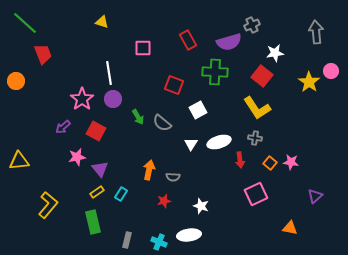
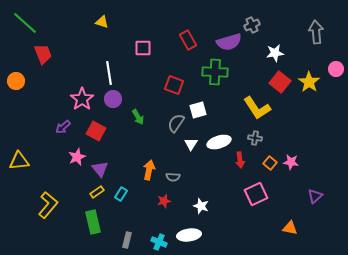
pink circle at (331, 71): moved 5 px right, 2 px up
red square at (262, 76): moved 18 px right, 6 px down
white square at (198, 110): rotated 12 degrees clockwise
gray semicircle at (162, 123): moved 14 px right; rotated 84 degrees clockwise
pink star at (77, 157): rotated 12 degrees counterclockwise
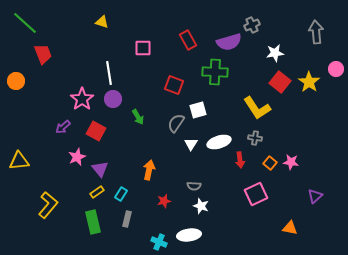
gray semicircle at (173, 177): moved 21 px right, 9 px down
gray rectangle at (127, 240): moved 21 px up
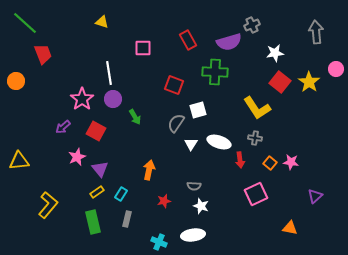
green arrow at (138, 117): moved 3 px left
white ellipse at (219, 142): rotated 35 degrees clockwise
white ellipse at (189, 235): moved 4 px right
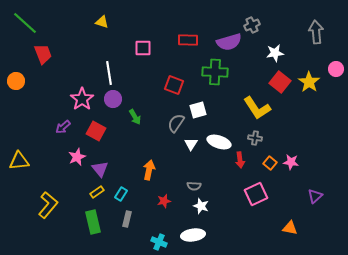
red rectangle at (188, 40): rotated 60 degrees counterclockwise
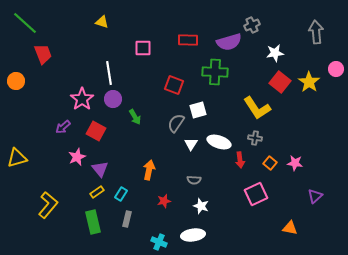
yellow triangle at (19, 161): moved 2 px left, 3 px up; rotated 10 degrees counterclockwise
pink star at (291, 162): moved 4 px right, 1 px down
gray semicircle at (194, 186): moved 6 px up
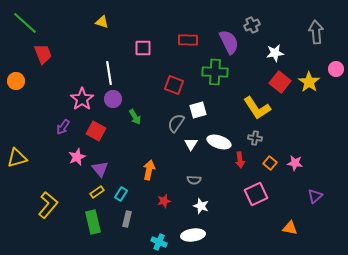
purple semicircle at (229, 42): rotated 100 degrees counterclockwise
purple arrow at (63, 127): rotated 14 degrees counterclockwise
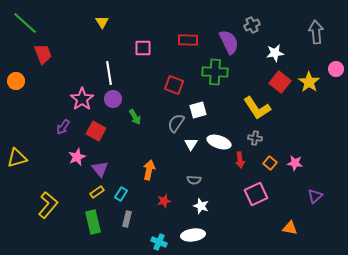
yellow triangle at (102, 22): rotated 40 degrees clockwise
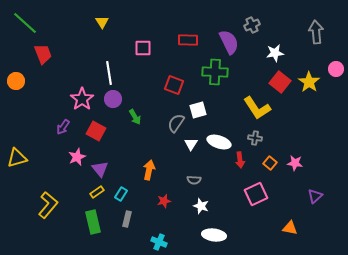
white ellipse at (193, 235): moved 21 px right; rotated 15 degrees clockwise
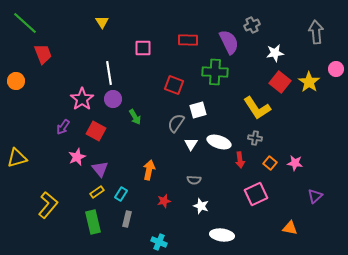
white ellipse at (214, 235): moved 8 px right
